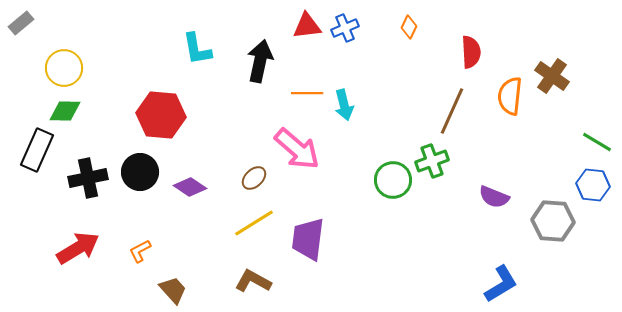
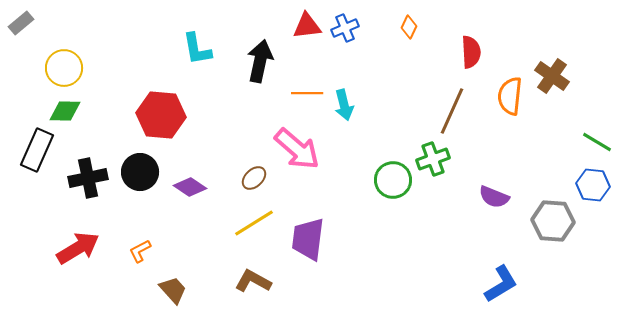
green cross: moved 1 px right, 2 px up
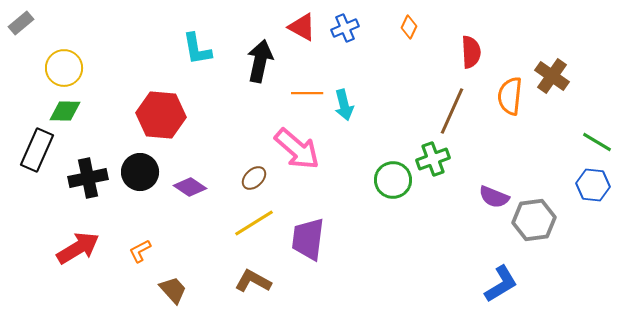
red triangle: moved 5 px left, 1 px down; rotated 36 degrees clockwise
gray hexagon: moved 19 px left, 1 px up; rotated 12 degrees counterclockwise
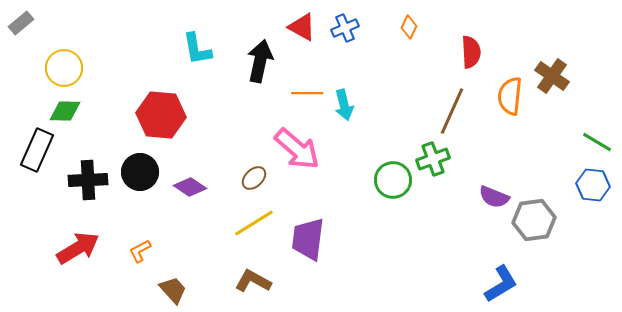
black cross: moved 2 px down; rotated 9 degrees clockwise
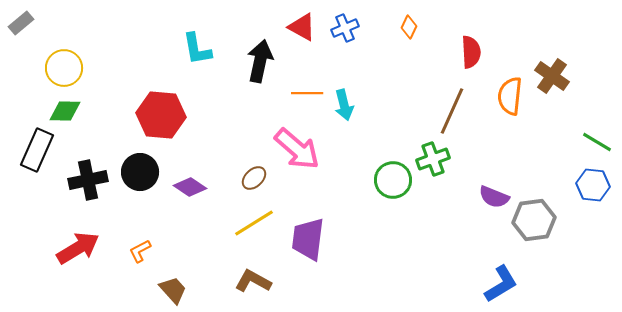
black cross: rotated 9 degrees counterclockwise
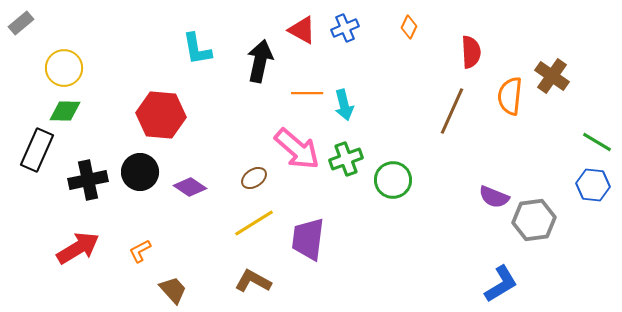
red triangle: moved 3 px down
green cross: moved 87 px left
brown ellipse: rotated 10 degrees clockwise
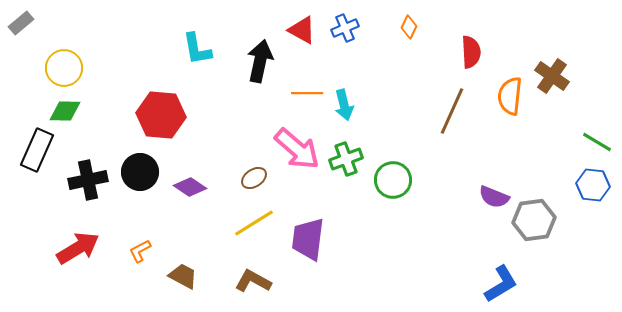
brown trapezoid: moved 10 px right, 14 px up; rotated 20 degrees counterclockwise
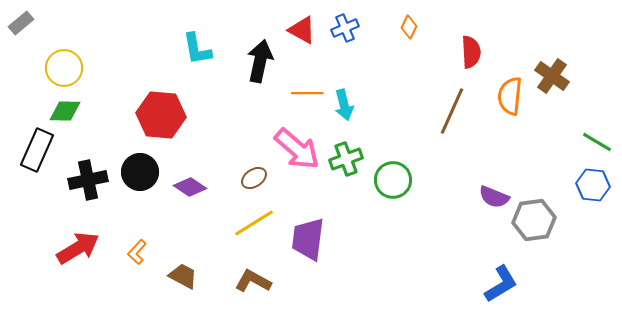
orange L-shape: moved 3 px left, 1 px down; rotated 20 degrees counterclockwise
